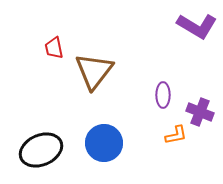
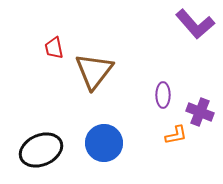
purple L-shape: moved 2 px left, 2 px up; rotated 18 degrees clockwise
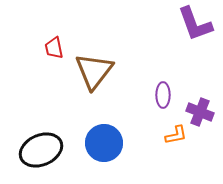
purple L-shape: rotated 21 degrees clockwise
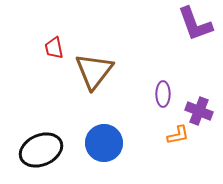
purple ellipse: moved 1 px up
purple cross: moved 1 px left, 1 px up
orange L-shape: moved 2 px right
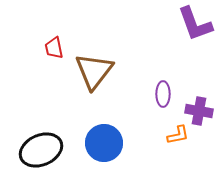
purple cross: rotated 12 degrees counterclockwise
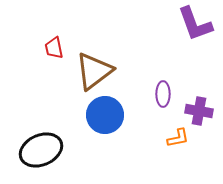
brown triangle: rotated 15 degrees clockwise
orange L-shape: moved 3 px down
blue circle: moved 1 px right, 28 px up
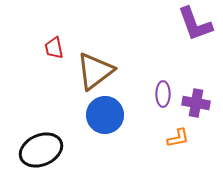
brown triangle: moved 1 px right
purple cross: moved 3 px left, 8 px up
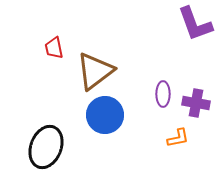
black ellipse: moved 5 px right, 3 px up; rotated 45 degrees counterclockwise
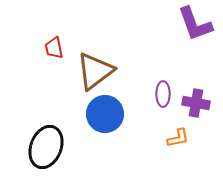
blue circle: moved 1 px up
